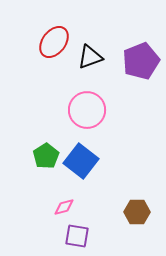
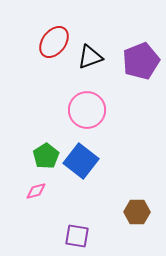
pink diamond: moved 28 px left, 16 px up
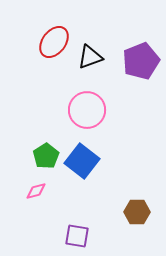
blue square: moved 1 px right
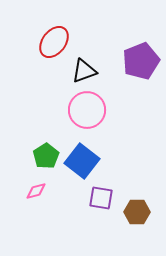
black triangle: moved 6 px left, 14 px down
purple square: moved 24 px right, 38 px up
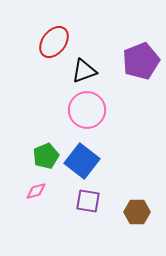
green pentagon: rotated 10 degrees clockwise
purple square: moved 13 px left, 3 px down
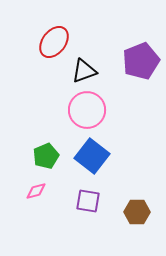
blue square: moved 10 px right, 5 px up
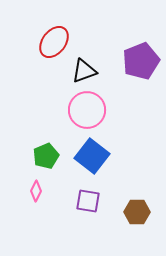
pink diamond: rotated 50 degrees counterclockwise
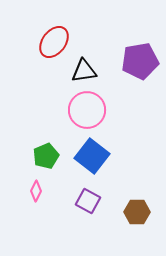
purple pentagon: moved 1 px left; rotated 12 degrees clockwise
black triangle: rotated 12 degrees clockwise
purple square: rotated 20 degrees clockwise
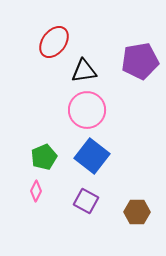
green pentagon: moved 2 px left, 1 px down
purple square: moved 2 px left
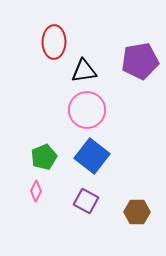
red ellipse: rotated 36 degrees counterclockwise
